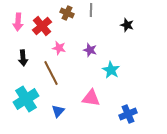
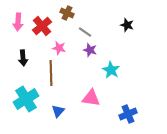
gray line: moved 6 px left, 22 px down; rotated 56 degrees counterclockwise
brown line: rotated 25 degrees clockwise
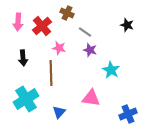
blue triangle: moved 1 px right, 1 px down
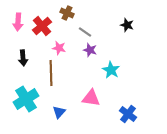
blue cross: rotated 30 degrees counterclockwise
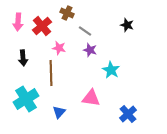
gray line: moved 1 px up
blue cross: rotated 12 degrees clockwise
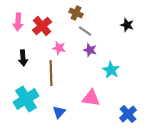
brown cross: moved 9 px right
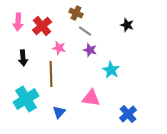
brown line: moved 1 px down
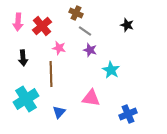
blue cross: rotated 18 degrees clockwise
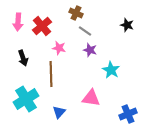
black arrow: rotated 14 degrees counterclockwise
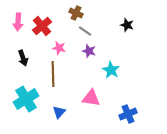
purple star: moved 1 px left, 1 px down
brown line: moved 2 px right
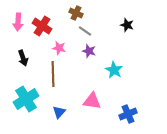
red cross: rotated 18 degrees counterclockwise
cyan star: moved 3 px right
pink triangle: moved 1 px right, 3 px down
